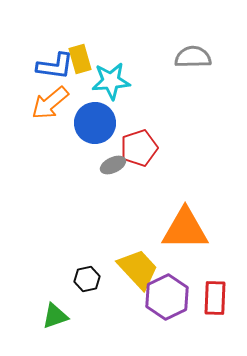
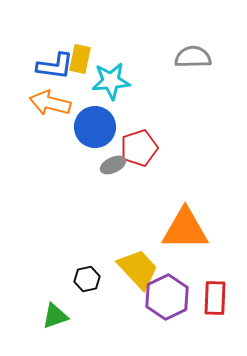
yellow rectangle: rotated 28 degrees clockwise
orange arrow: rotated 54 degrees clockwise
blue circle: moved 4 px down
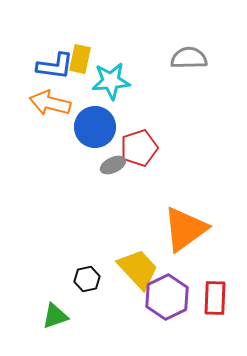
gray semicircle: moved 4 px left, 1 px down
orange triangle: rotated 36 degrees counterclockwise
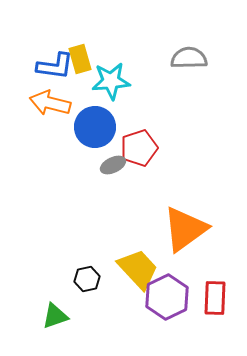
yellow rectangle: rotated 28 degrees counterclockwise
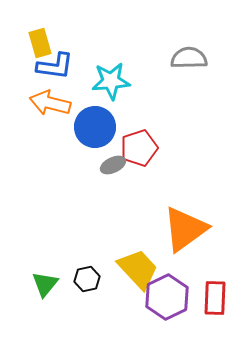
yellow rectangle: moved 40 px left, 16 px up
green triangle: moved 10 px left, 32 px up; rotated 32 degrees counterclockwise
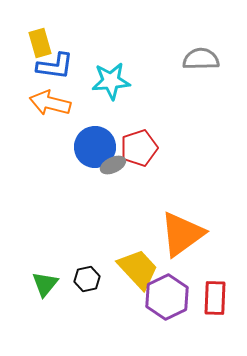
gray semicircle: moved 12 px right, 1 px down
blue circle: moved 20 px down
orange triangle: moved 3 px left, 5 px down
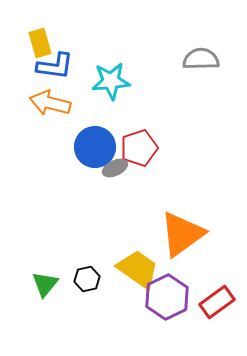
gray ellipse: moved 2 px right, 3 px down
yellow trapezoid: rotated 12 degrees counterclockwise
red rectangle: moved 2 px right, 4 px down; rotated 52 degrees clockwise
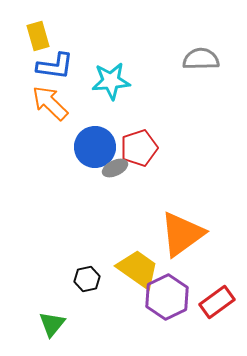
yellow rectangle: moved 2 px left, 7 px up
orange arrow: rotated 30 degrees clockwise
green triangle: moved 7 px right, 40 px down
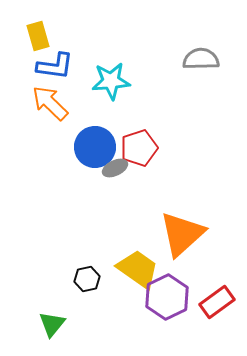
orange triangle: rotated 6 degrees counterclockwise
